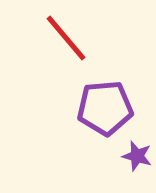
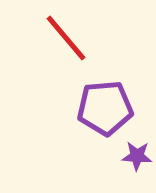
purple star: rotated 12 degrees counterclockwise
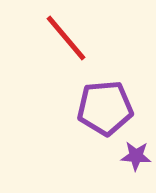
purple star: moved 1 px left
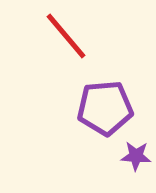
red line: moved 2 px up
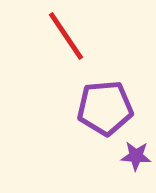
red line: rotated 6 degrees clockwise
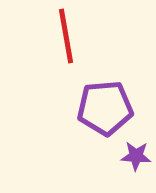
red line: rotated 24 degrees clockwise
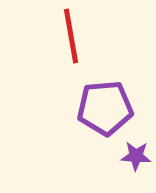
red line: moved 5 px right
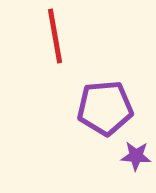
red line: moved 16 px left
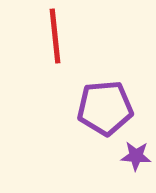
red line: rotated 4 degrees clockwise
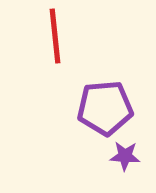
purple star: moved 11 px left
